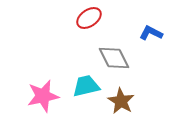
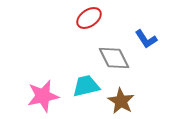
blue L-shape: moved 5 px left, 6 px down; rotated 150 degrees counterclockwise
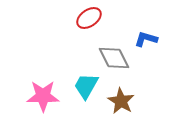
blue L-shape: rotated 140 degrees clockwise
cyan trapezoid: rotated 48 degrees counterclockwise
pink star: rotated 12 degrees clockwise
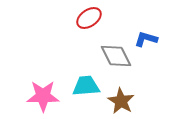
gray diamond: moved 2 px right, 2 px up
cyan trapezoid: rotated 56 degrees clockwise
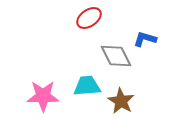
blue L-shape: moved 1 px left
cyan trapezoid: moved 1 px right
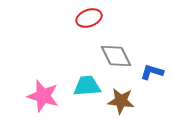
red ellipse: rotated 15 degrees clockwise
blue L-shape: moved 7 px right, 33 px down
pink star: rotated 16 degrees clockwise
brown star: rotated 24 degrees counterclockwise
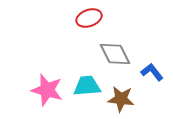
gray diamond: moved 1 px left, 2 px up
blue L-shape: rotated 35 degrees clockwise
pink star: moved 4 px right, 6 px up
brown star: moved 2 px up
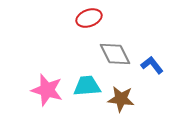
blue L-shape: moved 7 px up
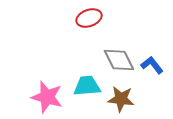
gray diamond: moved 4 px right, 6 px down
pink star: moved 7 px down
